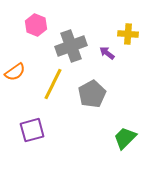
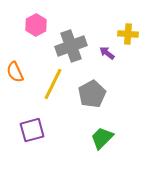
pink hexagon: rotated 10 degrees clockwise
orange semicircle: rotated 100 degrees clockwise
green trapezoid: moved 23 px left
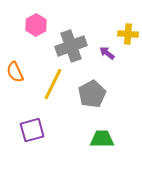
green trapezoid: moved 1 px down; rotated 45 degrees clockwise
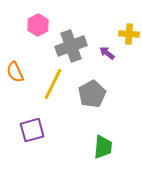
pink hexagon: moved 2 px right
yellow cross: moved 1 px right
green trapezoid: moved 1 px right, 8 px down; rotated 95 degrees clockwise
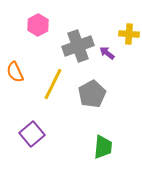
gray cross: moved 7 px right
purple square: moved 4 px down; rotated 25 degrees counterclockwise
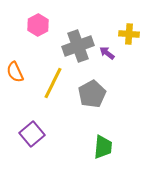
yellow line: moved 1 px up
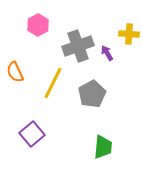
purple arrow: rotated 21 degrees clockwise
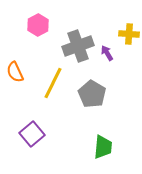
gray pentagon: rotated 12 degrees counterclockwise
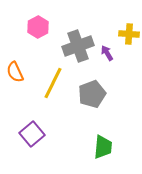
pink hexagon: moved 2 px down
gray pentagon: rotated 20 degrees clockwise
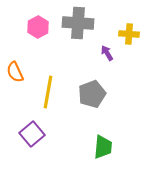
gray cross: moved 23 px up; rotated 24 degrees clockwise
yellow line: moved 5 px left, 9 px down; rotated 16 degrees counterclockwise
